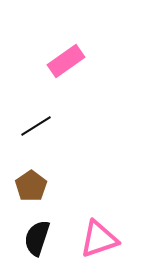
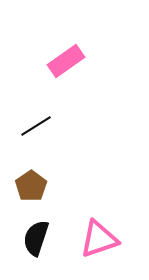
black semicircle: moved 1 px left
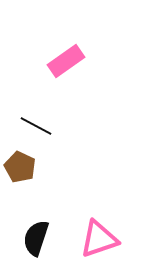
black line: rotated 60 degrees clockwise
brown pentagon: moved 11 px left, 19 px up; rotated 12 degrees counterclockwise
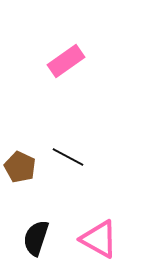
black line: moved 32 px right, 31 px down
pink triangle: rotated 48 degrees clockwise
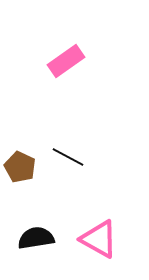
black semicircle: rotated 63 degrees clockwise
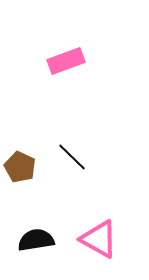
pink rectangle: rotated 15 degrees clockwise
black line: moved 4 px right; rotated 16 degrees clockwise
black semicircle: moved 2 px down
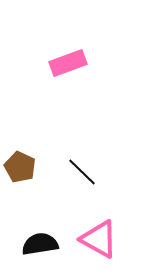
pink rectangle: moved 2 px right, 2 px down
black line: moved 10 px right, 15 px down
black semicircle: moved 4 px right, 4 px down
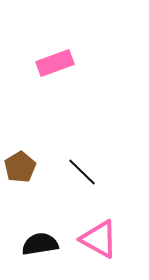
pink rectangle: moved 13 px left
brown pentagon: rotated 16 degrees clockwise
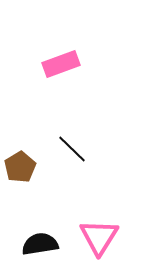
pink rectangle: moved 6 px right, 1 px down
black line: moved 10 px left, 23 px up
pink triangle: moved 2 px up; rotated 33 degrees clockwise
